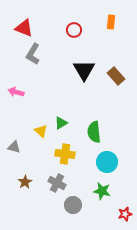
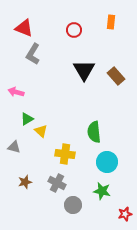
green triangle: moved 34 px left, 4 px up
brown star: rotated 16 degrees clockwise
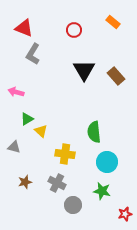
orange rectangle: moved 2 px right; rotated 56 degrees counterclockwise
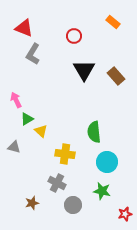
red circle: moved 6 px down
pink arrow: moved 8 px down; rotated 49 degrees clockwise
brown star: moved 7 px right, 21 px down
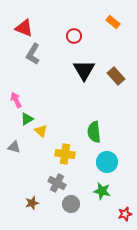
gray circle: moved 2 px left, 1 px up
